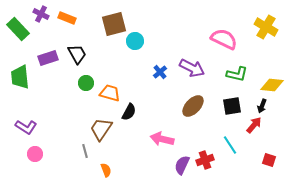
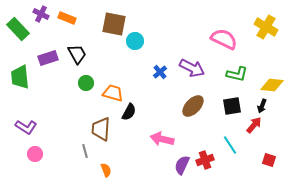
brown square: rotated 25 degrees clockwise
orange trapezoid: moved 3 px right
brown trapezoid: rotated 30 degrees counterclockwise
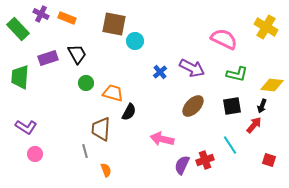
green trapezoid: rotated 10 degrees clockwise
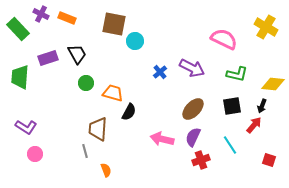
yellow diamond: moved 1 px right, 1 px up
brown ellipse: moved 3 px down
brown trapezoid: moved 3 px left
red cross: moved 4 px left
purple semicircle: moved 11 px right, 28 px up
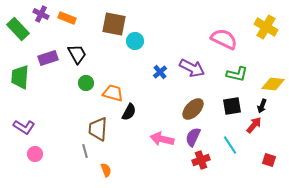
purple L-shape: moved 2 px left
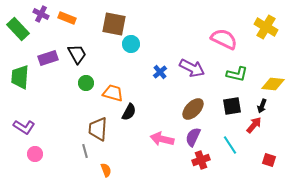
cyan circle: moved 4 px left, 3 px down
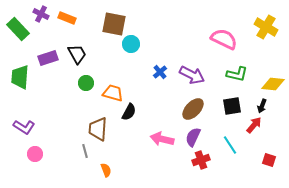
purple arrow: moved 7 px down
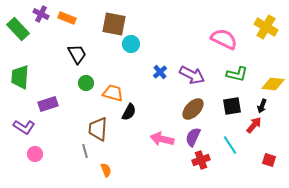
purple rectangle: moved 46 px down
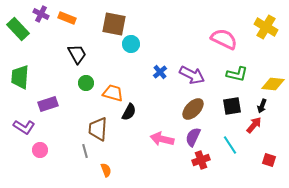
pink circle: moved 5 px right, 4 px up
